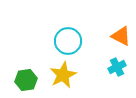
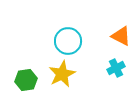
cyan cross: moved 1 px left, 1 px down
yellow star: moved 1 px left, 1 px up
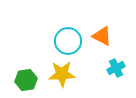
orange triangle: moved 19 px left
yellow star: rotated 24 degrees clockwise
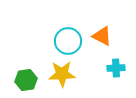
cyan cross: rotated 24 degrees clockwise
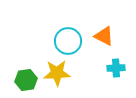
orange triangle: moved 2 px right
yellow star: moved 5 px left, 1 px up
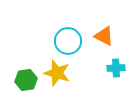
yellow star: rotated 20 degrees clockwise
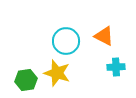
cyan circle: moved 2 px left
cyan cross: moved 1 px up
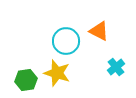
orange triangle: moved 5 px left, 5 px up
cyan cross: rotated 36 degrees counterclockwise
